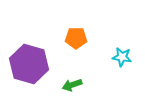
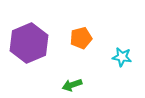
orange pentagon: moved 5 px right; rotated 15 degrees counterclockwise
purple hexagon: moved 21 px up; rotated 21 degrees clockwise
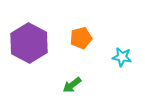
purple hexagon: rotated 9 degrees counterclockwise
green arrow: rotated 18 degrees counterclockwise
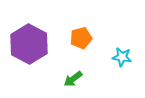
purple hexagon: moved 1 px down
green arrow: moved 1 px right, 6 px up
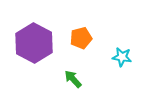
purple hexagon: moved 5 px right, 1 px up
green arrow: rotated 84 degrees clockwise
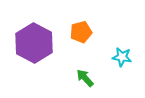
orange pentagon: moved 6 px up
green arrow: moved 12 px right, 1 px up
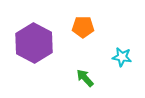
orange pentagon: moved 2 px right, 5 px up; rotated 15 degrees clockwise
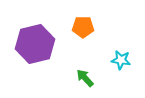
purple hexagon: moved 1 px right, 1 px down; rotated 18 degrees clockwise
cyan star: moved 1 px left, 3 px down
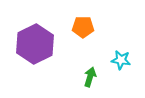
purple hexagon: rotated 12 degrees counterclockwise
green arrow: moved 5 px right, 1 px up; rotated 60 degrees clockwise
